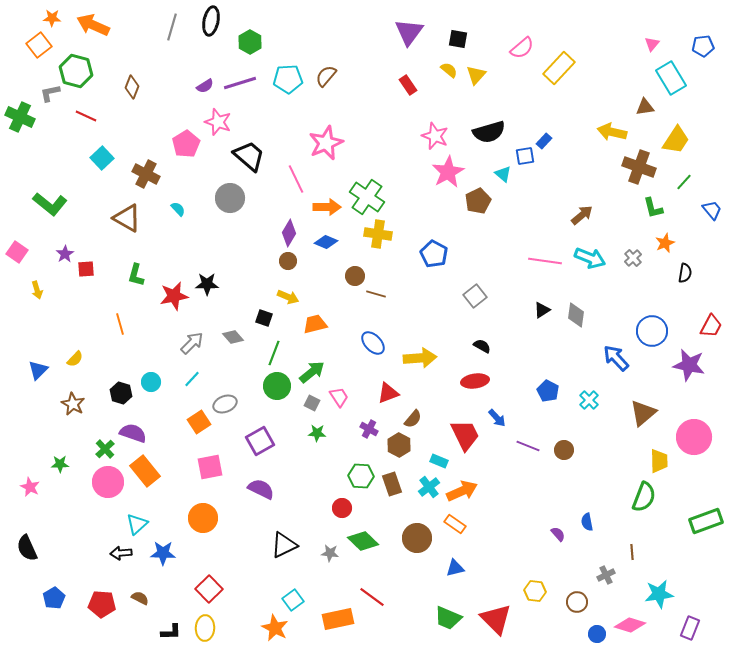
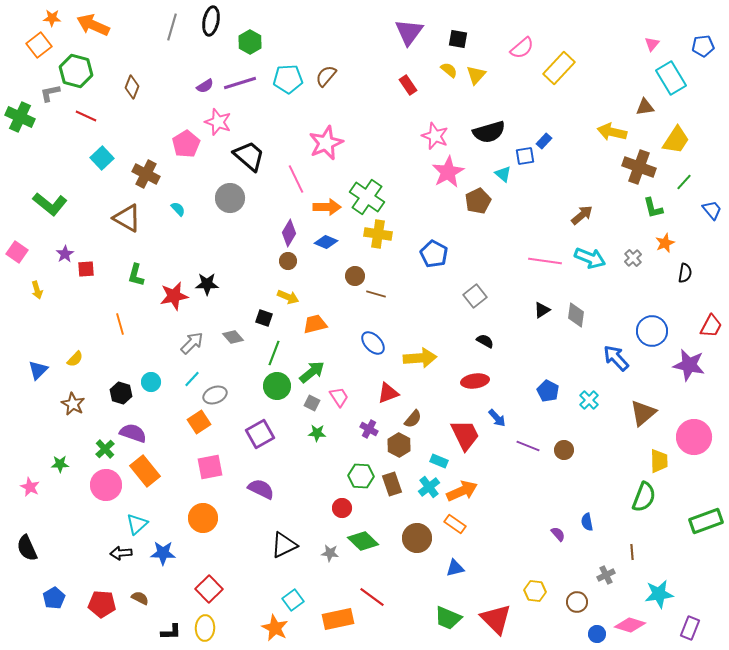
black semicircle at (482, 346): moved 3 px right, 5 px up
gray ellipse at (225, 404): moved 10 px left, 9 px up
purple square at (260, 441): moved 7 px up
pink circle at (108, 482): moved 2 px left, 3 px down
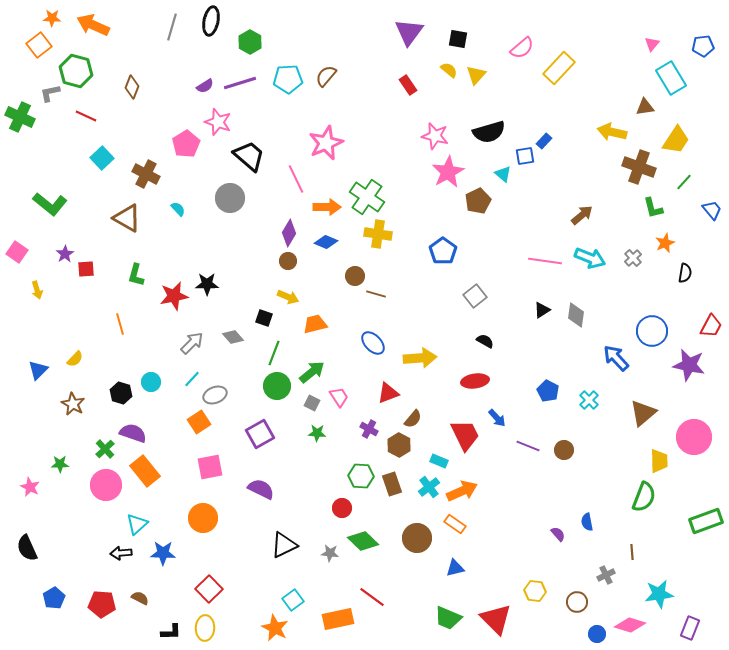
pink star at (435, 136): rotated 8 degrees counterclockwise
blue pentagon at (434, 254): moved 9 px right, 3 px up; rotated 8 degrees clockwise
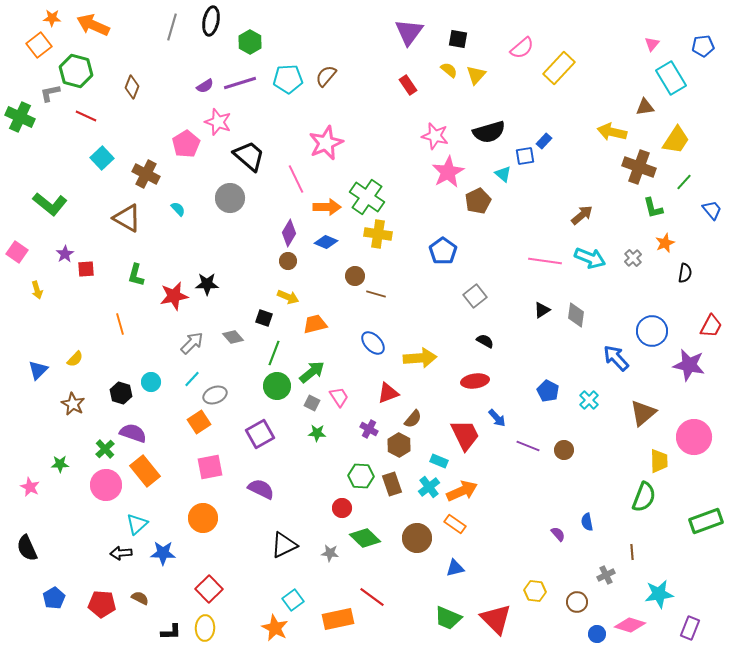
green diamond at (363, 541): moved 2 px right, 3 px up
